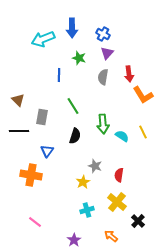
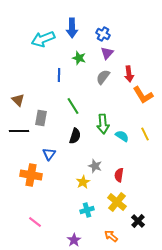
gray semicircle: rotated 28 degrees clockwise
gray rectangle: moved 1 px left, 1 px down
yellow line: moved 2 px right, 2 px down
blue triangle: moved 2 px right, 3 px down
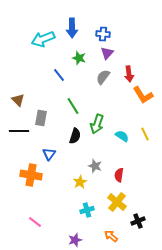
blue cross: rotated 24 degrees counterclockwise
blue line: rotated 40 degrees counterclockwise
green arrow: moved 6 px left; rotated 24 degrees clockwise
yellow star: moved 3 px left
black cross: rotated 24 degrees clockwise
purple star: moved 1 px right; rotated 16 degrees clockwise
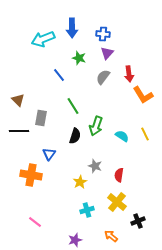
green arrow: moved 1 px left, 2 px down
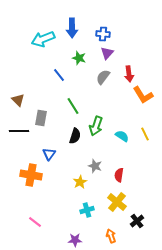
black cross: moved 1 px left; rotated 16 degrees counterclockwise
orange arrow: rotated 32 degrees clockwise
purple star: rotated 16 degrees clockwise
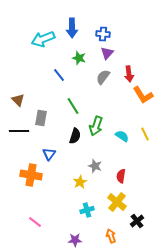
red semicircle: moved 2 px right, 1 px down
